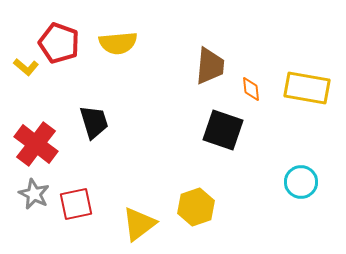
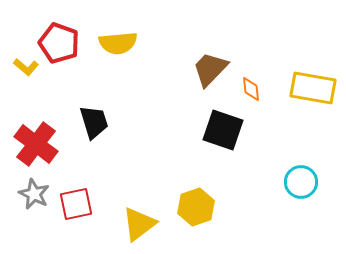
brown trapezoid: moved 3 px down; rotated 141 degrees counterclockwise
yellow rectangle: moved 6 px right
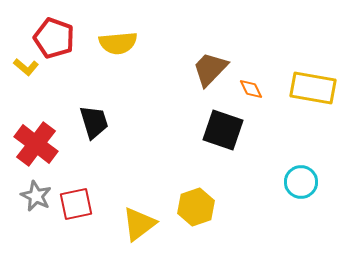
red pentagon: moved 5 px left, 5 px up
orange diamond: rotated 20 degrees counterclockwise
gray star: moved 2 px right, 2 px down
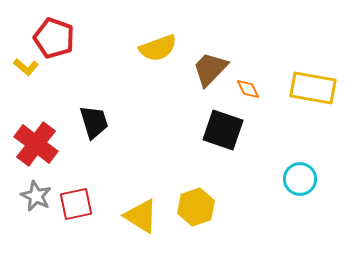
yellow semicircle: moved 40 px right, 5 px down; rotated 15 degrees counterclockwise
orange diamond: moved 3 px left
cyan circle: moved 1 px left, 3 px up
yellow triangle: moved 2 px right, 8 px up; rotated 51 degrees counterclockwise
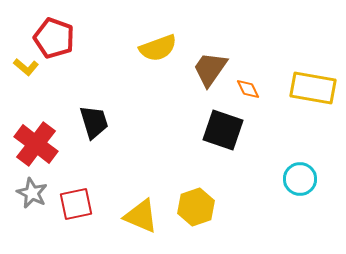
brown trapezoid: rotated 9 degrees counterclockwise
gray star: moved 4 px left, 3 px up
yellow triangle: rotated 9 degrees counterclockwise
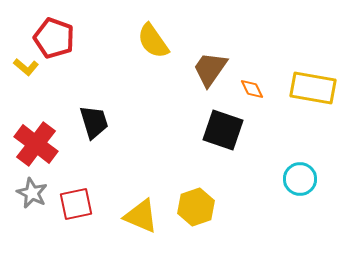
yellow semicircle: moved 5 px left, 7 px up; rotated 75 degrees clockwise
orange diamond: moved 4 px right
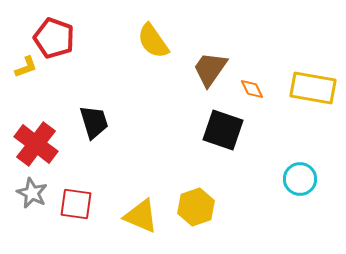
yellow L-shape: rotated 60 degrees counterclockwise
red square: rotated 20 degrees clockwise
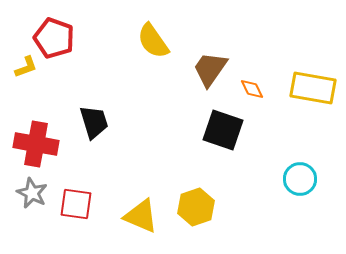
red cross: rotated 27 degrees counterclockwise
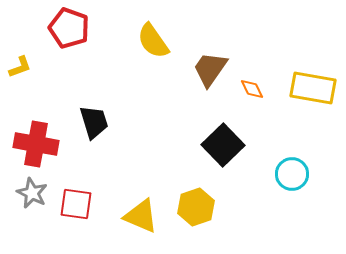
red pentagon: moved 15 px right, 10 px up
yellow L-shape: moved 6 px left
black square: moved 15 px down; rotated 27 degrees clockwise
cyan circle: moved 8 px left, 5 px up
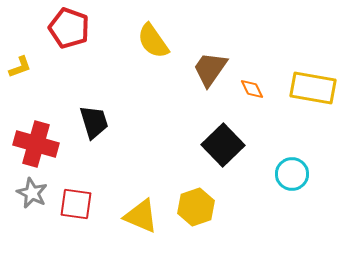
red cross: rotated 6 degrees clockwise
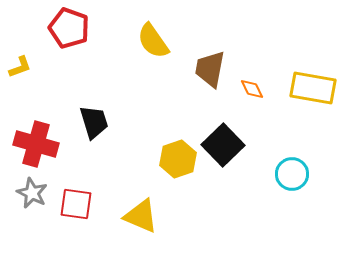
brown trapezoid: rotated 24 degrees counterclockwise
yellow hexagon: moved 18 px left, 48 px up
